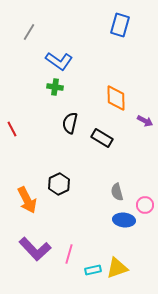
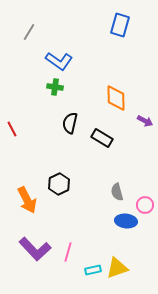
blue ellipse: moved 2 px right, 1 px down
pink line: moved 1 px left, 2 px up
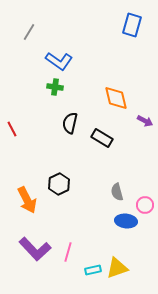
blue rectangle: moved 12 px right
orange diamond: rotated 12 degrees counterclockwise
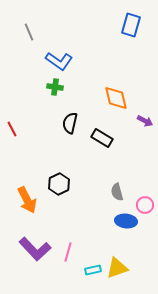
blue rectangle: moved 1 px left
gray line: rotated 54 degrees counterclockwise
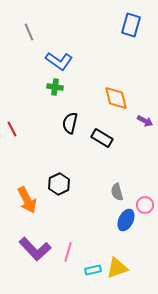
blue ellipse: moved 1 px up; rotated 70 degrees counterclockwise
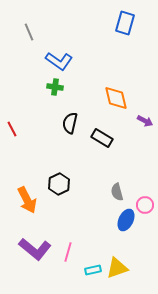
blue rectangle: moved 6 px left, 2 px up
purple L-shape: rotated 8 degrees counterclockwise
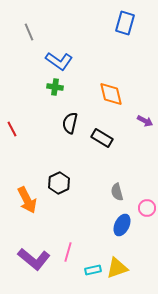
orange diamond: moved 5 px left, 4 px up
black hexagon: moved 1 px up
pink circle: moved 2 px right, 3 px down
blue ellipse: moved 4 px left, 5 px down
purple L-shape: moved 1 px left, 10 px down
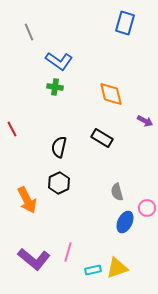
black semicircle: moved 11 px left, 24 px down
blue ellipse: moved 3 px right, 3 px up
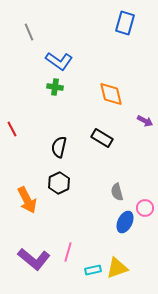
pink circle: moved 2 px left
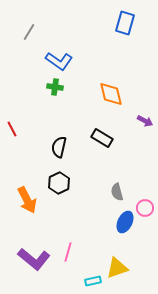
gray line: rotated 54 degrees clockwise
cyan rectangle: moved 11 px down
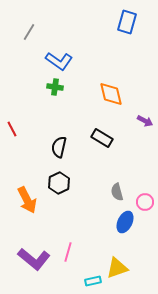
blue rectangle: moved 2 px right, 1 px up
pink circle: moved 6 px up
